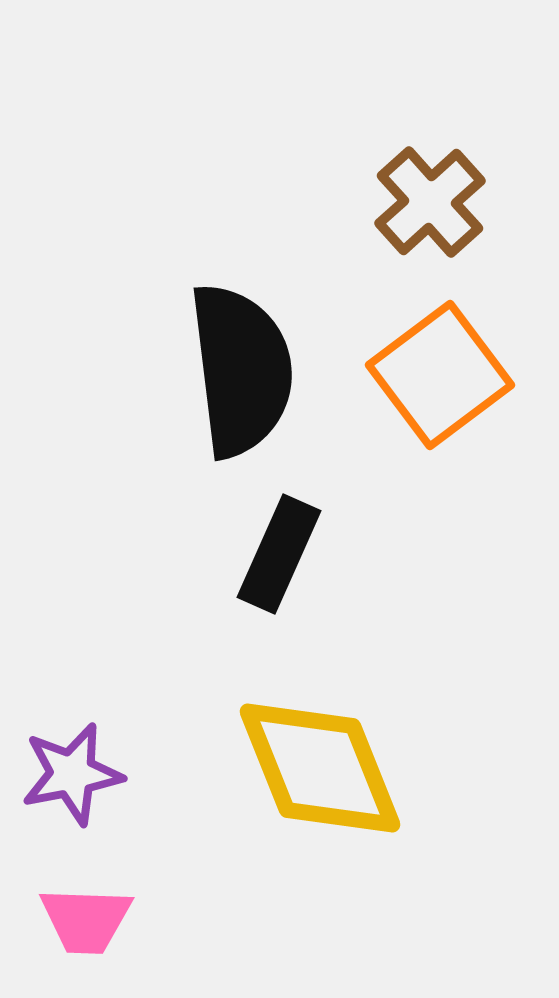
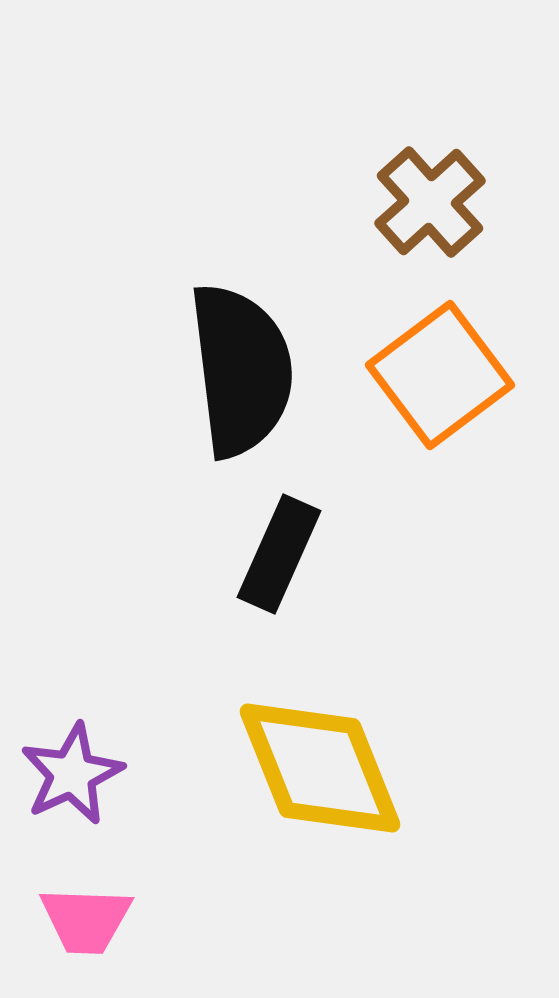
purple star: rotated 14 degrees counterclockwise
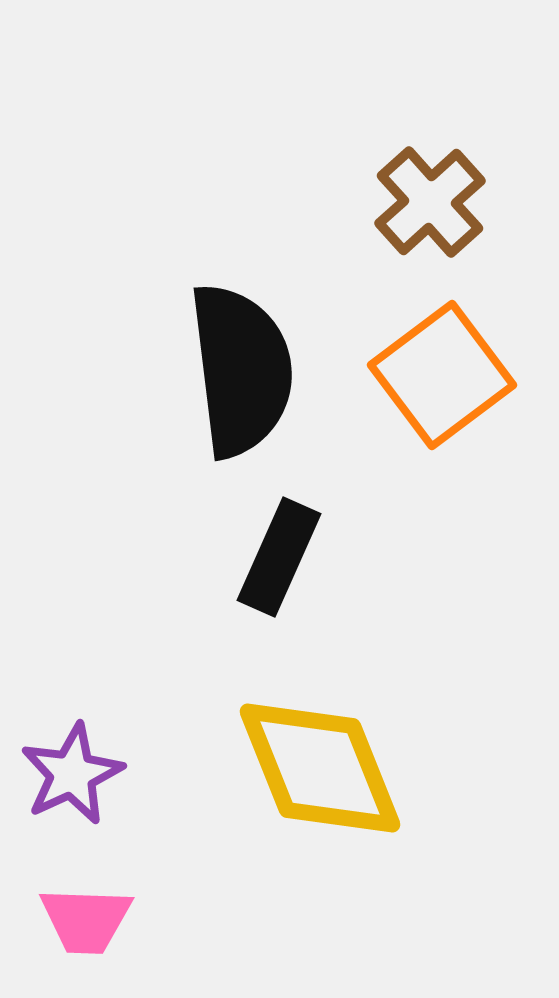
orange square: moved 2 px right
black rectangle: moved 3 px down
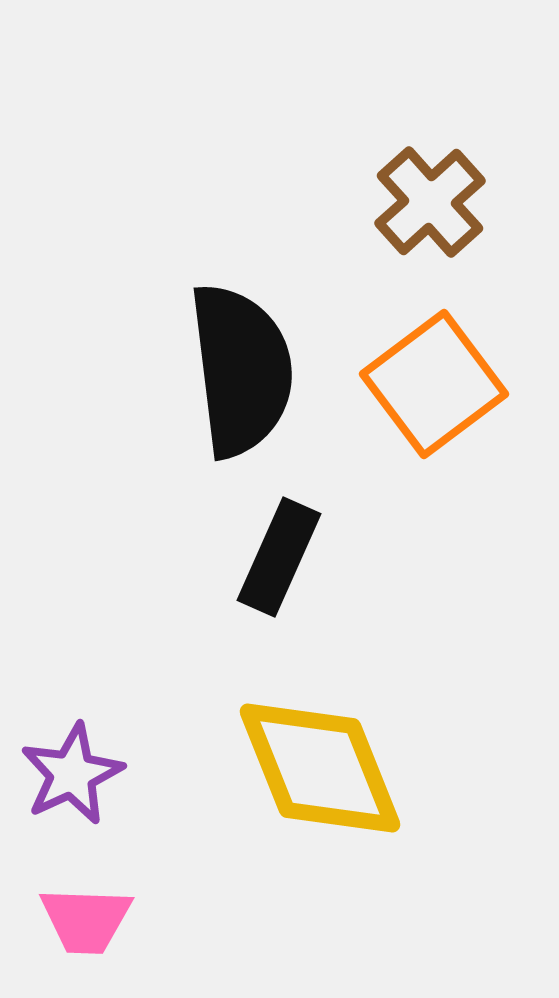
orange square: moved 8 px left, 9 px down
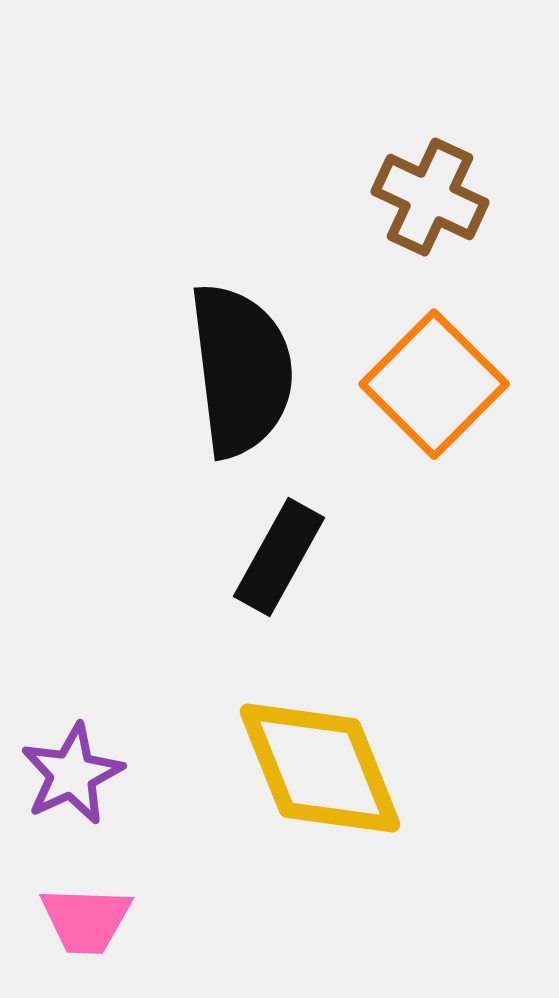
brown cross: moved 5 px up; rotated 23 degrees counterclockwise
orange square: rotated 8 degrees counterclockwise
black rectangle: rotated 5 degrees clockwise
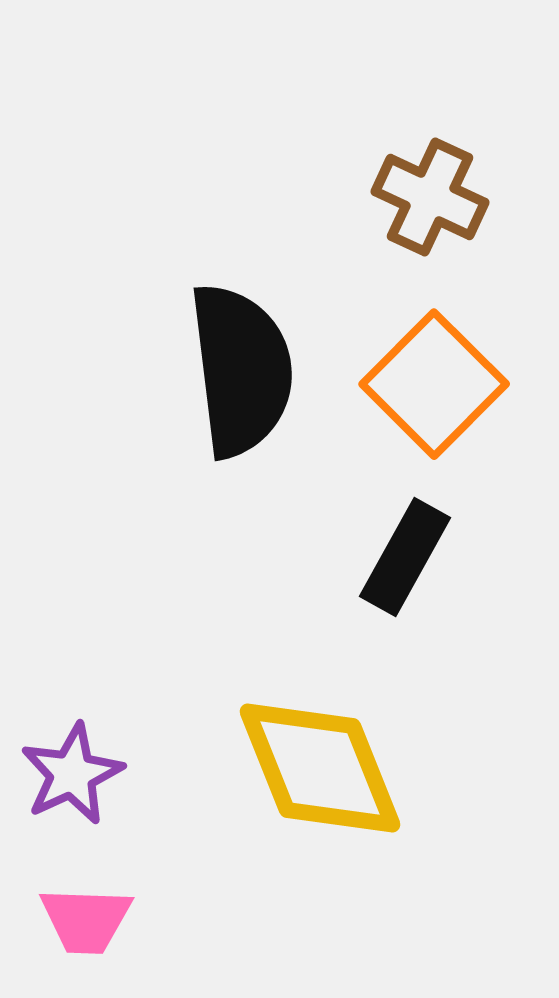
black rectangle: moved 126 px right
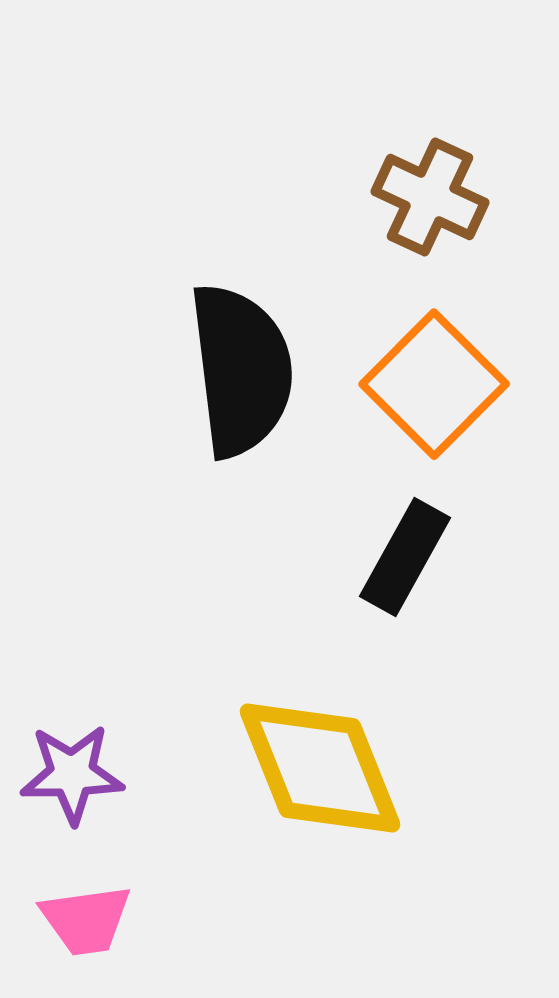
purple star: rotated 24 degrees clockwise
pink trapezoid: rotated 10 degrees counterclockwise
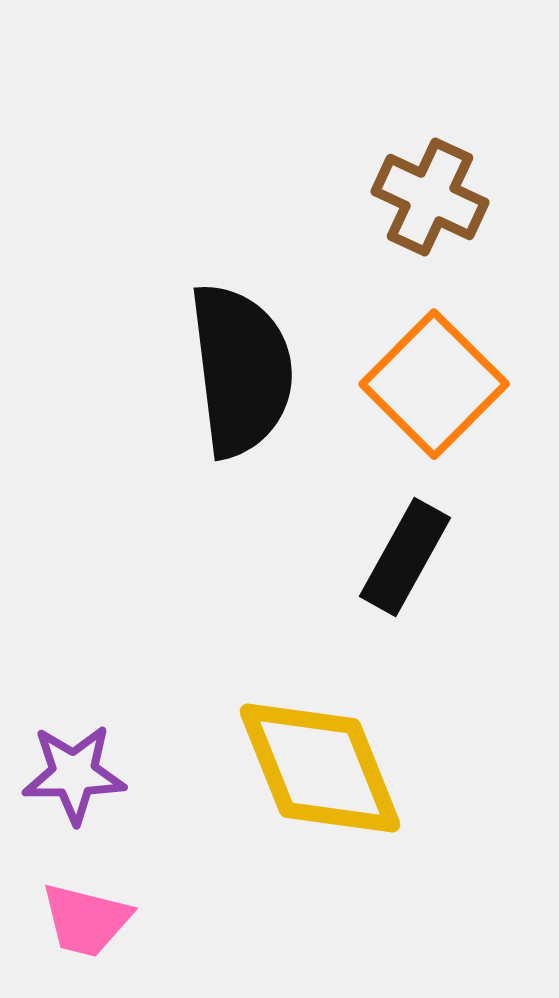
purple star: moved 2 px right
pink trapezoid: rotated 22 degrees clockwise
